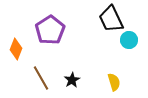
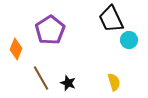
black star: moved 4 px left, 3 px down; rotated 21 degrees counterclockwise
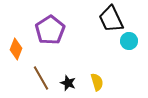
cyan circle: moved 1 px down
yellow semicircle: moved 17 px left
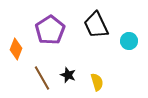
black trapezoid: moved 15 px left, 6 px down
brown line: moved 1 px right
black star: moved 8 px up
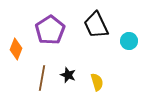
brown line: rotated 40 degrees clockwise
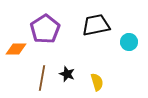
black trapezoid: rotated 104 degrees clockwise
purple pentagon: moved 5 px left, 1 px up
cyan circle: moved 1 px down
orange diamond: rotated 70 degrees clockwise
black star: moved 1 px left, 1 px up
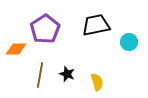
brown line: moved 2 px left, 3 px up
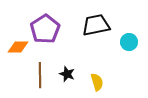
orange diamond: moved 2 px right, 2 px up
brown line: rotated 10 degrees counterclockwise
